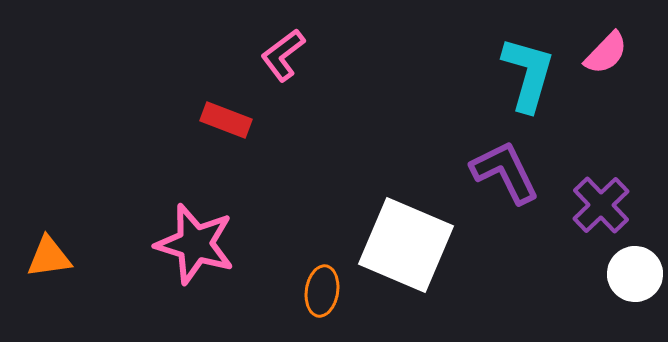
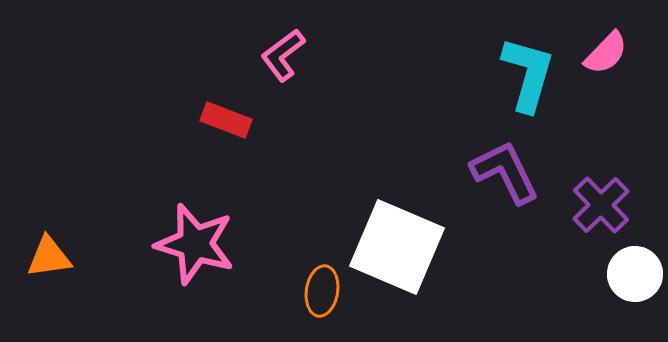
white square: moved 9 px left, 2 px down
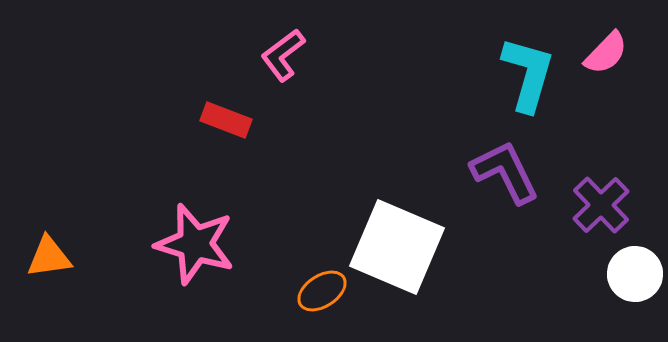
orange ellipse: rotated 48 degrees clockwise
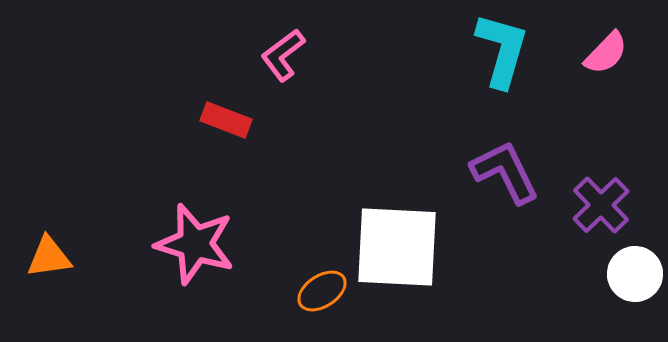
cyan L-shape: moved 26 px left, 24 px up
white square: rotated 20 degrees counterclockwise
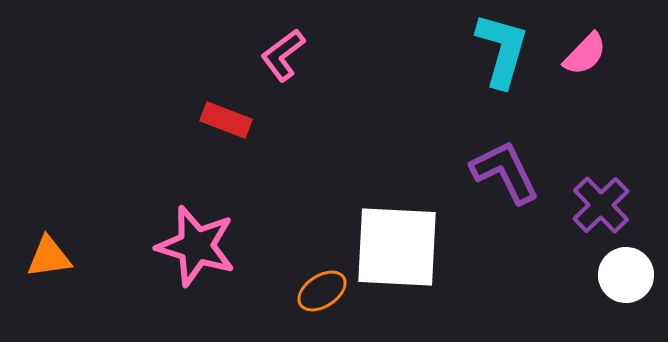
pink semicircle: moved 21 px left, 1 px down
pink star: moved 1 px right, 2 px down
white circle: moved 9 px left, 1 px down
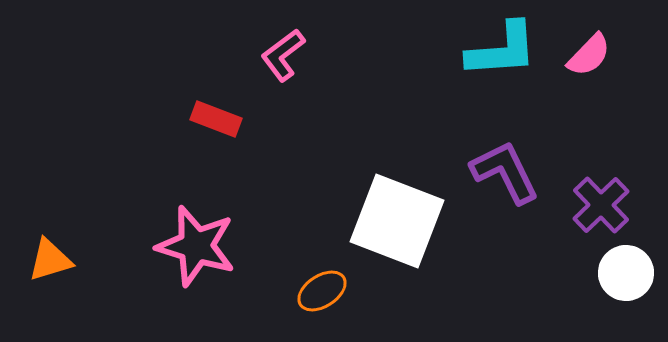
cyan L-shape: rotated 70 degrees clockwise
pink semicircle: moved 4 px right, 1 px down
red rectangle: moved 10 px left, 1 px up
white square: moved 26 px up; rotated 18 degrees clockwise
orange triangle: moved 1 px right, 3 px down; rotated 9 degrees counterclockwise
white circle: moved 2 px up
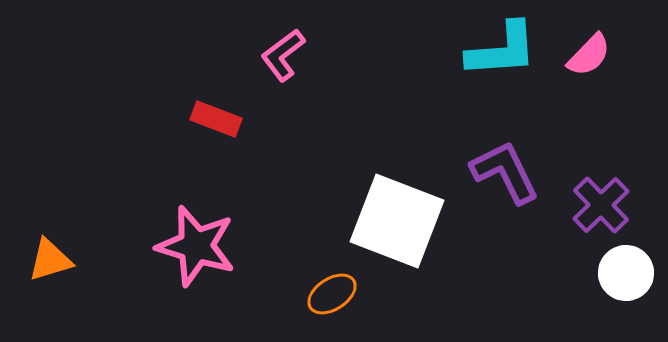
orange ellipse: moved 10 px right, 3 px down
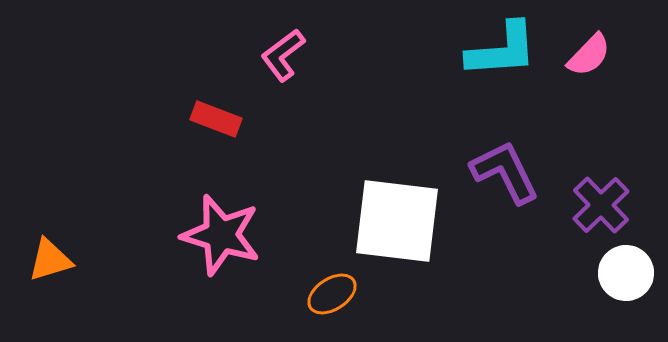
white square: rotated 14 degrees counterclockwise
pink star: moved 25 px right, 11 px up
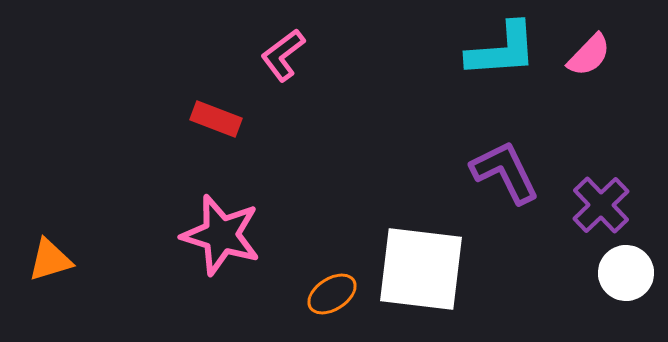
white square: moved 24 px right, 48 px down
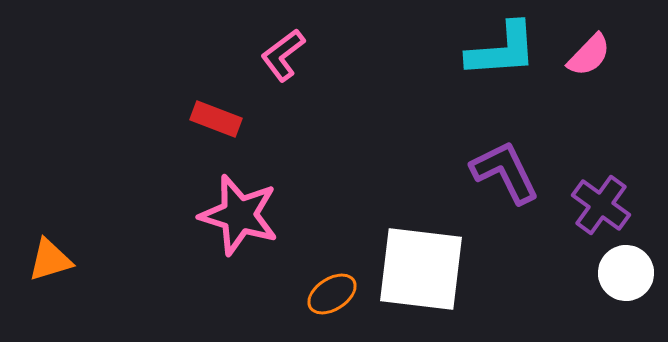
purple cross: rotated 10 degrees counterclockwise
pink star: moved 18 px right, 20 px up
